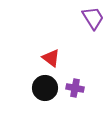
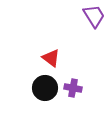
purple trapezoid: moved 1 px right, 2 px up
purple cross: moved 2 px left
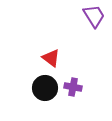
purple cross: moved 1 px up
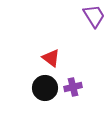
purple cross: rotated 24 degrees counterclockwise
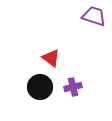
purple trapezoid: rotated 40 degrees counterclockwise
black circle: moved 5 px left, 1 px up
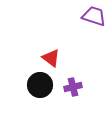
black circle: moved 2 px up
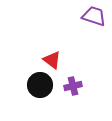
red triangle: moved 1 px right, 2 px down
purple cross: moved 1 px up
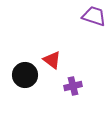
black circle: moved 15 px left, 10 px up
